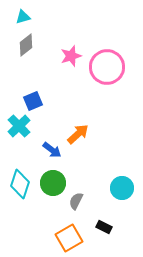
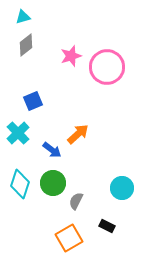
cyan cross: moved 1 px left, 7 px down
black rectangle: moved 3 px right, 1 px up
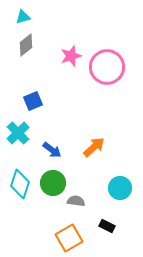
orange arrow: moved 16 px right, 13 px down
cyan circle: moved 2 px left
gray semicircle: rotated 72 degrees clockwise
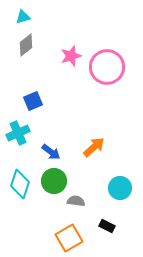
cyan cross: rotated 20 degrees clockwise
blue arrow: moved 1 px left, 2 px down
green circle: moved 1 px right, 2 px up
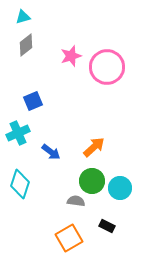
green circle: moved 38 px right
